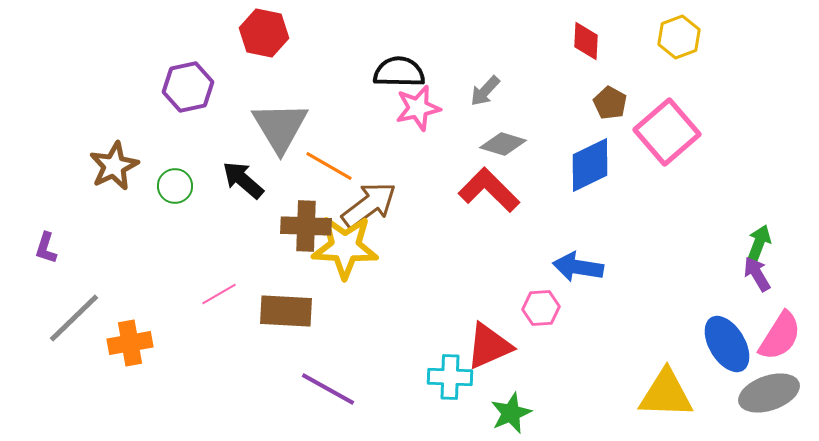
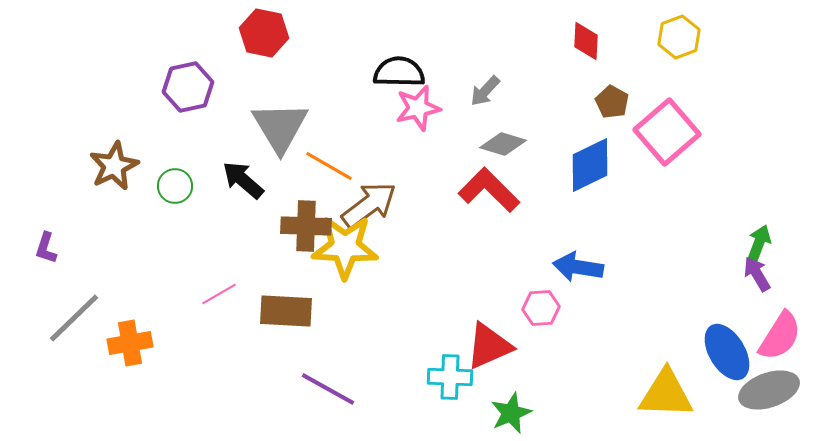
brown pentagon: moved 2 px right, 1 px up
blue ellipse: moved 8 px down
gray ellipse: moved 3 px up
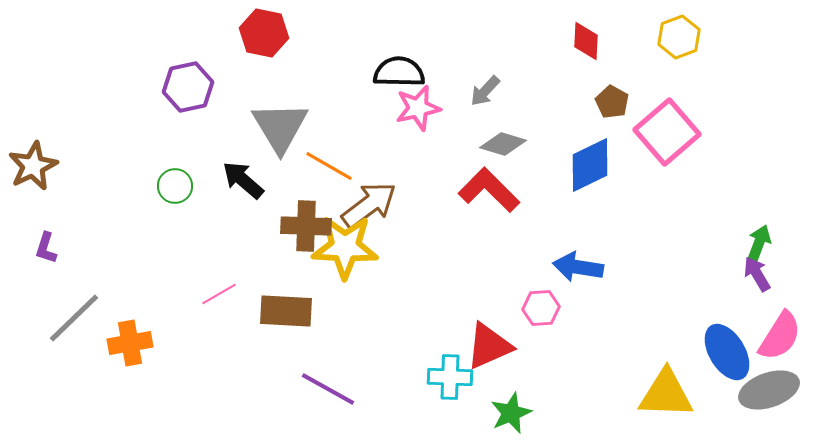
brown star: moved 81 px left
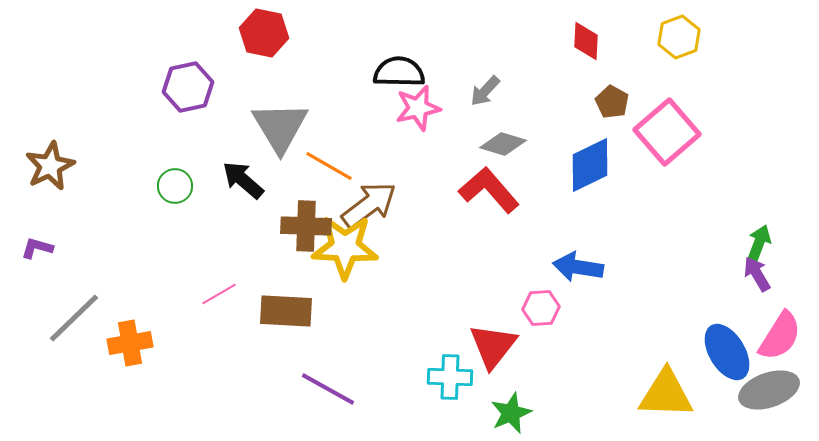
brown star: moved 17 px right
red L-shape: rotated 4 degrees clockwise
purple L-shape: moved 9 px left; rotated 88 degrees clockwise
red triangle: moved 4 px right; rotated 28 degrees counterclockwise
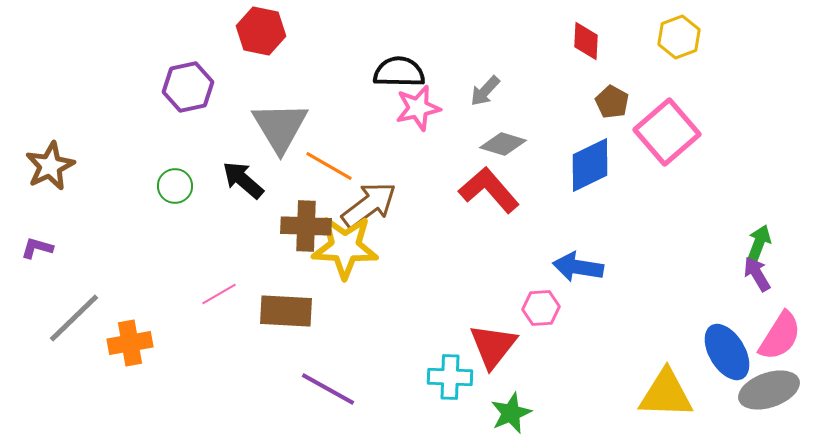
red hexagon: moved 3 px left, 2 px up
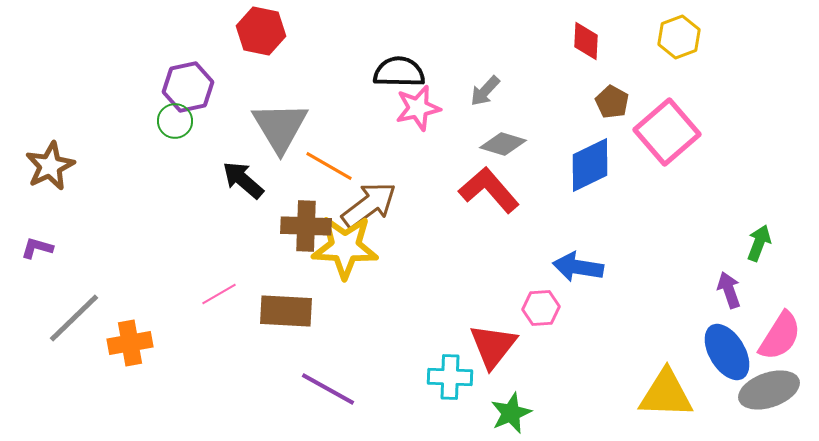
green circle: moved 65 px up
purple arrow: moved 28 px left, 16 px down; rotated 12 degrees clockwise
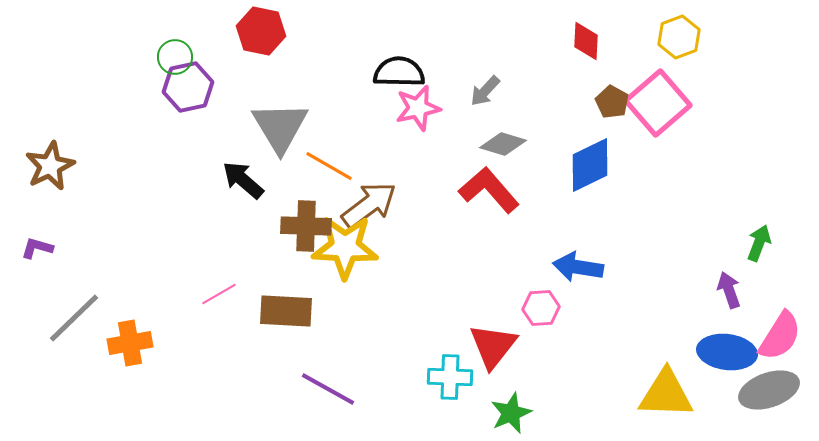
green circle: moved 64 px up
pink square: moved 9 px left, 29 px up
blue ellipse: rotated 52 degrees counterclockwise
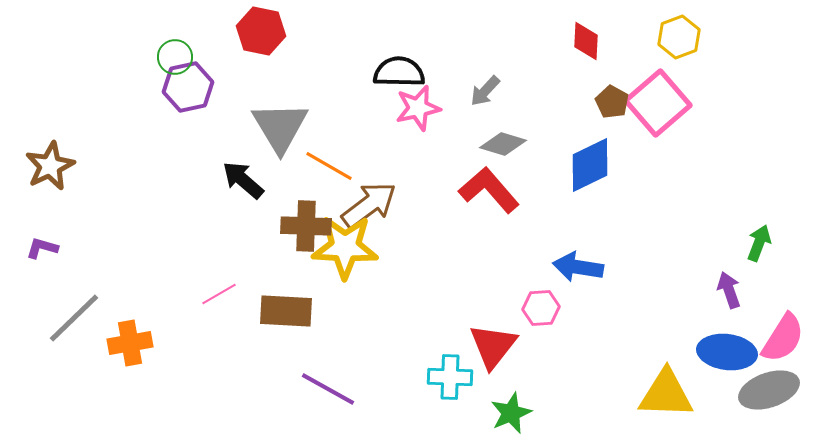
purple L-shape: moved 5 px right
pink semicircle: moved 3 px right, 2 px down
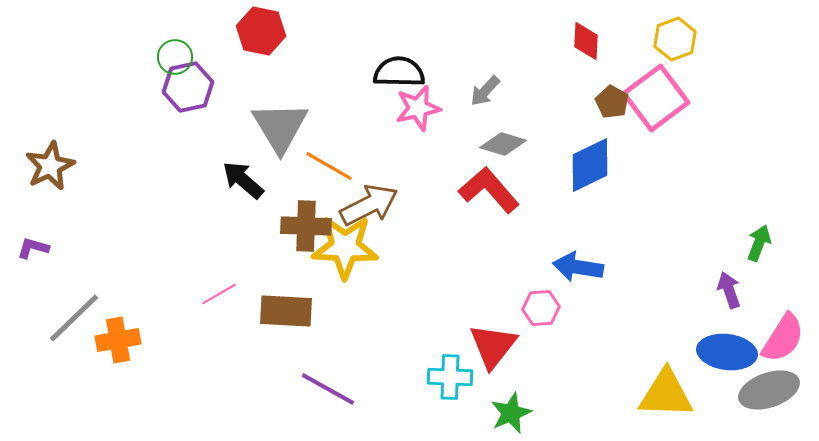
yellow hexagon: moved 4 px left, 2 px down
pink square: moved 2 px left, 5 px up; rotated 4 degrees clockwise
brown arrow: rotated 10 degrees clockwise
purple L-shape: moved 9 px left
orange cross: moved 12 px left, 3 px up
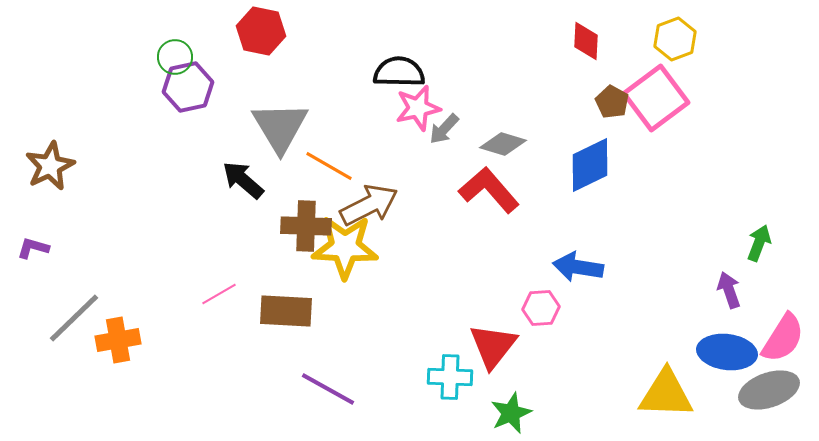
gray arrow: moved 41 px left, 38 px down
